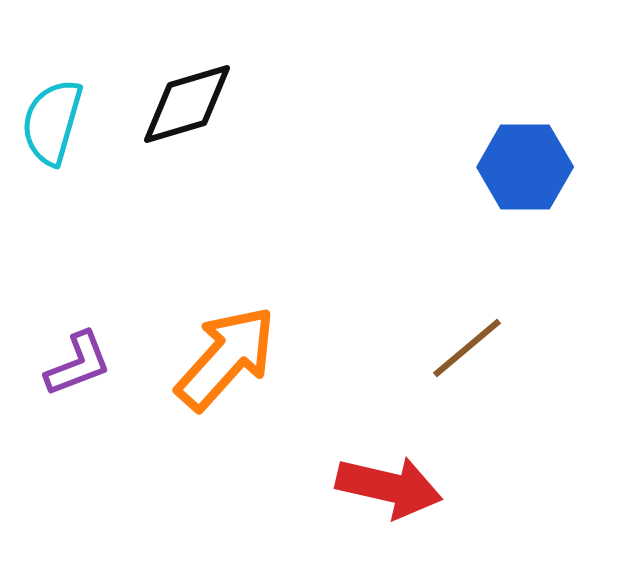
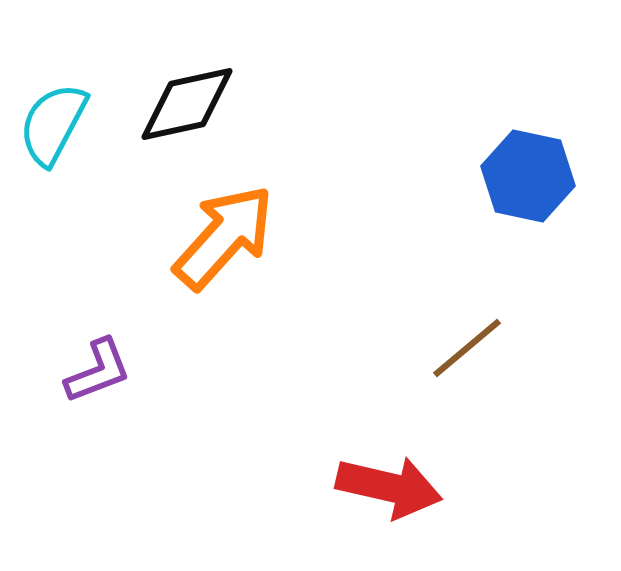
black diamond: rotated 4 degrees clockwise
cyan semicircle: moved 1 px right, 2 px down; rotated 12 degrees clockwise
blue hexagon: moved 3 px right, 9 px down; rotated 12 degrees clockwise
orange arrow: moved 2 px left, 121 px up
purple L-shape: moved 20 px right, 7 px down
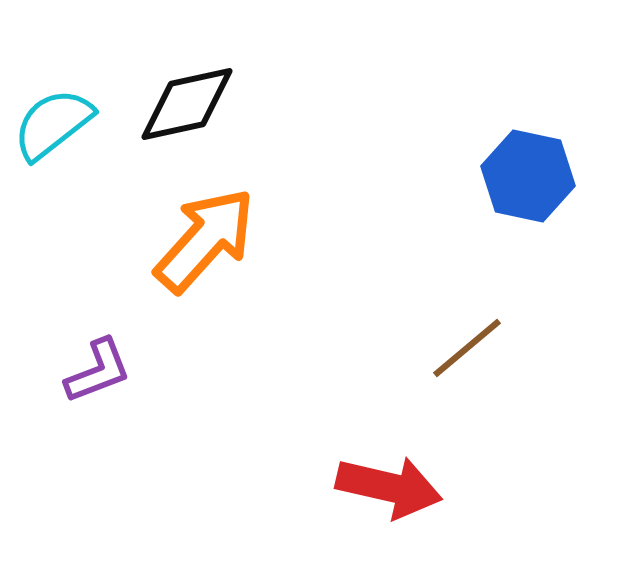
cyan semicircle: rotated 24 degrees clockwise
orange arrow: moved 19 px left, 3 px down
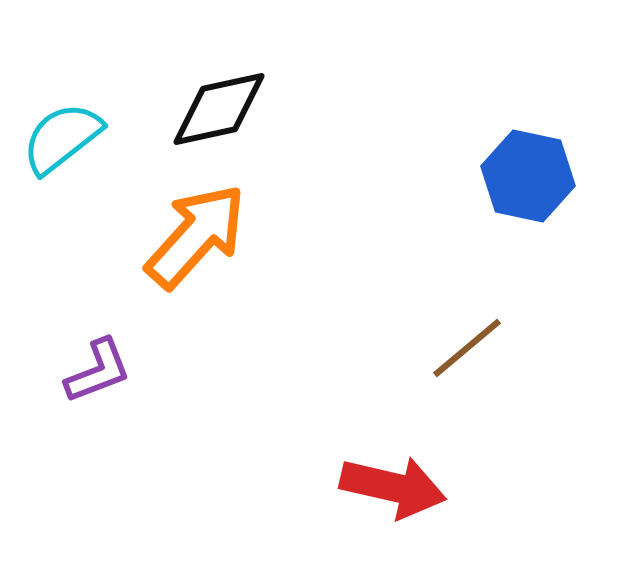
black diamond: moved 32 px right, 5 px down
cyan semicircle: moved 9 px right, 14 px down
orange arrow: moved 9 px left, 4 px up
red arrow: moved 4 px right
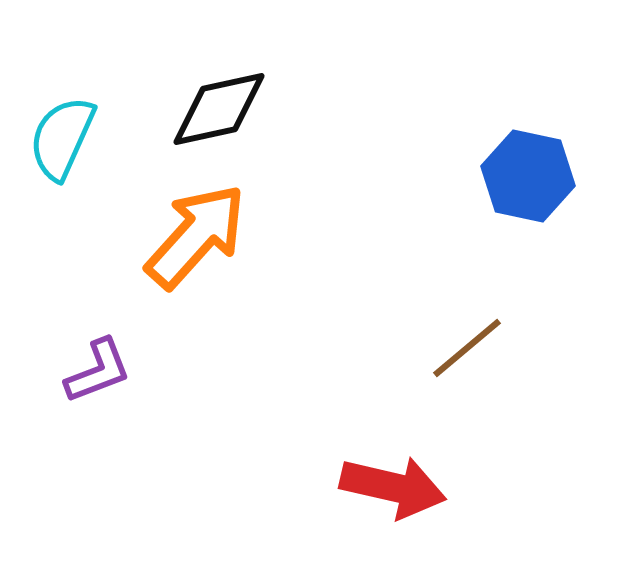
cyan semicircle: rotated 28 degrees counterclockwise
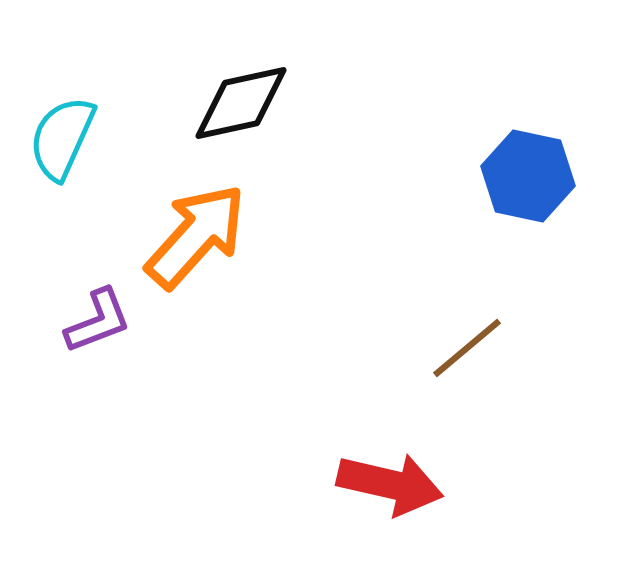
black diamond: moved 22 px right, 6 px up
purple L-shape: moved 50 px up
red arrow: moved 3 px left, 3 px up
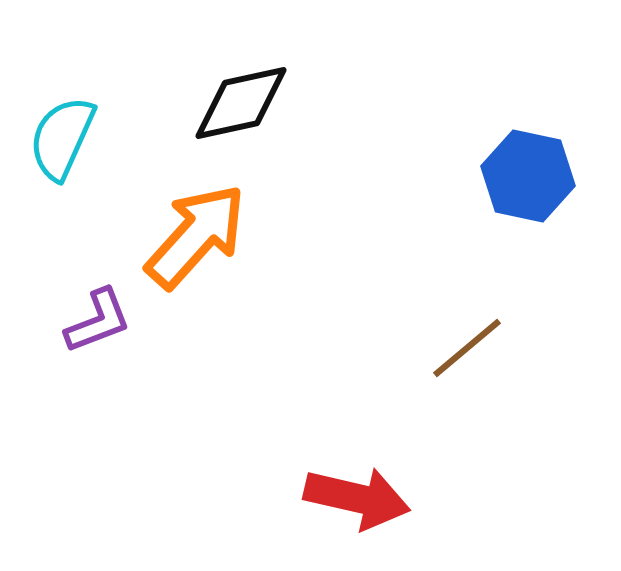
red arrow: moved 33 px left, 14 px down
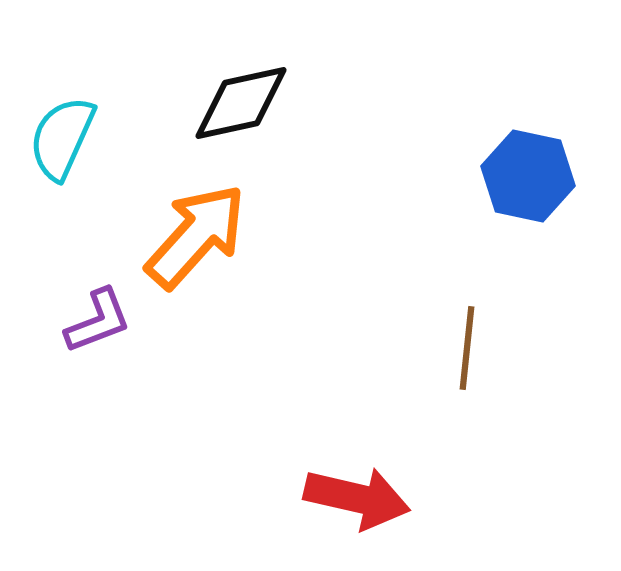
brown line: rotated 44 degrees counterclockwise
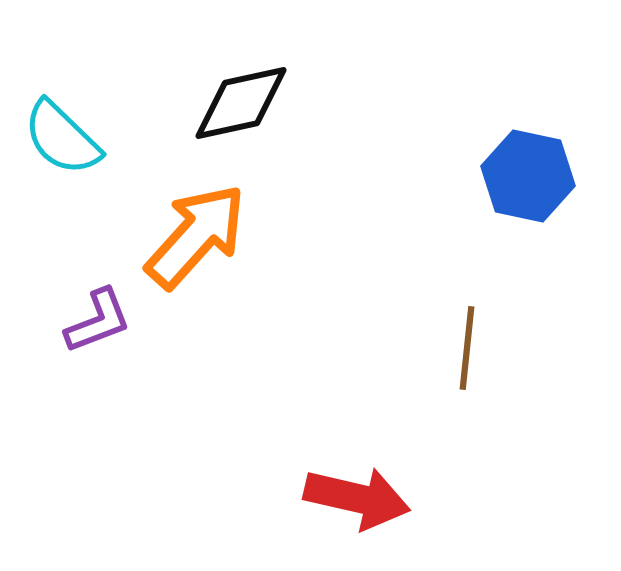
cyan semicircle: rotated 70 degrees counterclockwise
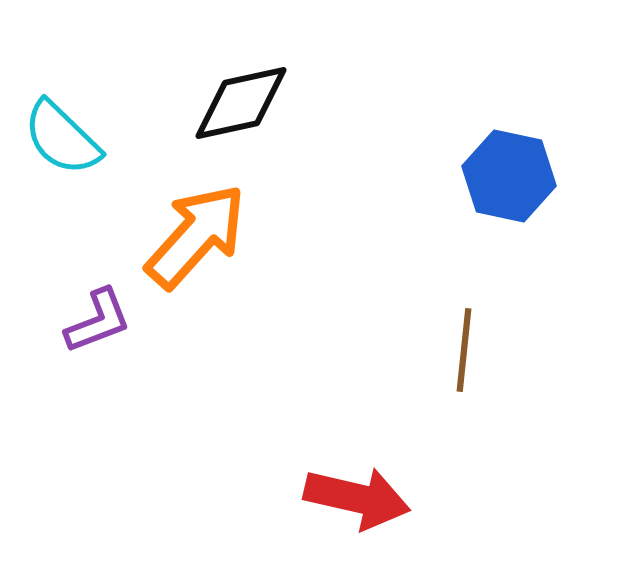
blue hexagon: moved 19 px left
brown line: moved 3 px left, 2 px down
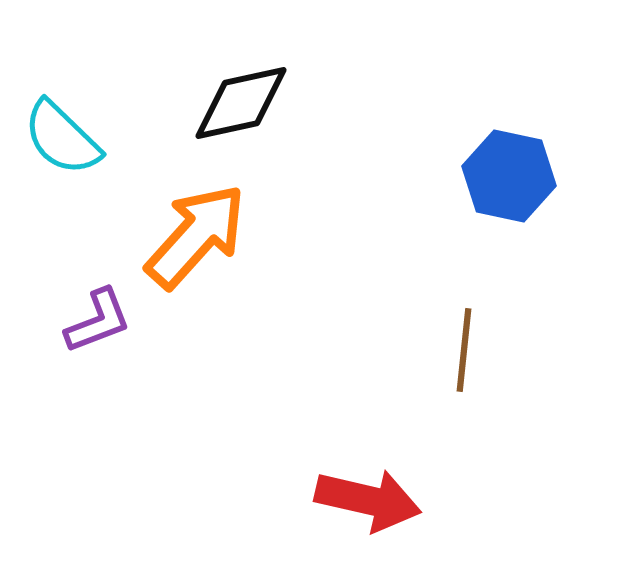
red arrow: moved 11 px right, 2 px down
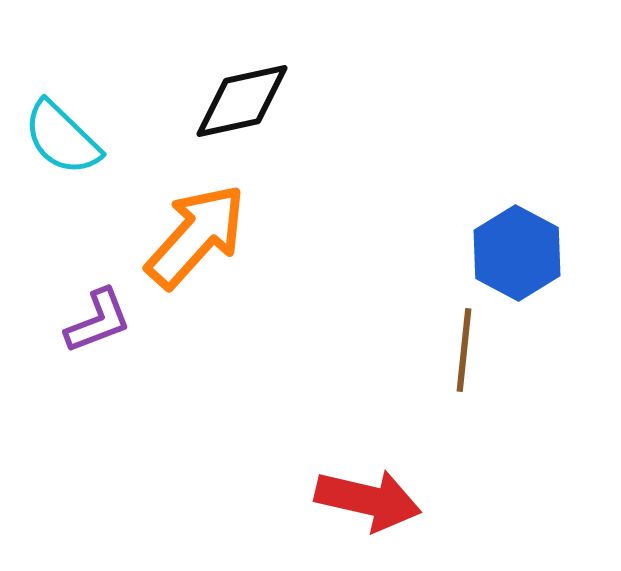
black diamond: moved 1 px right, 2 px up
blue hexagon: moved 8 px right, 77 px down; rotated 16 degrees clockwise
